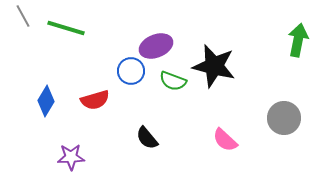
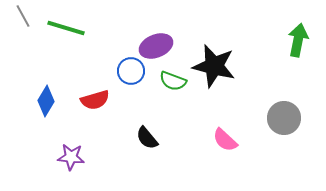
purple star: rotated 8 degrees clockwise
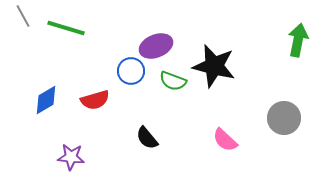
blue diamond: moved 1 px up; rotated 28 degrees clockwise
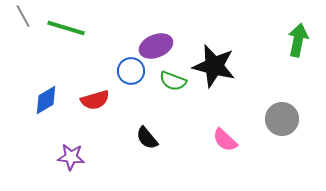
gray circle: moved 2 px left, 1 px down
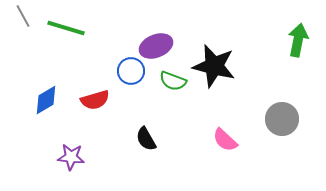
black semicircle: moved 1 px left, 1 px down; rotated 10 degrees clockwise
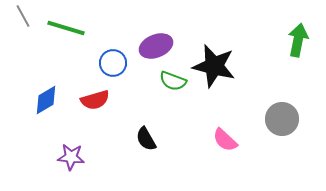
blue circle: moved 18 px left, 8 px up
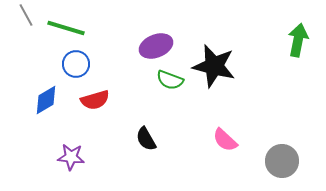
gray line: moved 3 px right, 1 px up
blue circle: moved 37 px left, 1 px down
green semicircle: moved 3 px left, 1 px up
gray circle: moved 42 px down
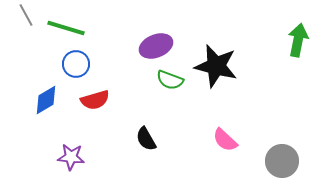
black star: moved 2 px right
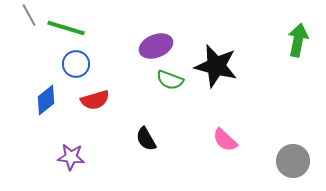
gray line: moved 3 px right
blue diamond: rotated 8 degrees counterclockwise
gray circle: moved 11 px right
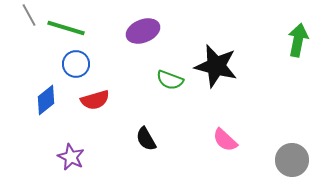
purple ellipse: moved 13 px left, 15 px up
purple star: rotated 20 degrees clockwise
gray circle: moved 1 px left, 1 px up
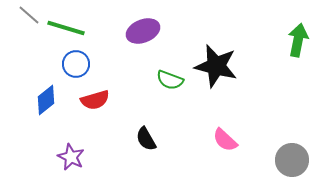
gray line: rotated 20 degrees counterclockwise
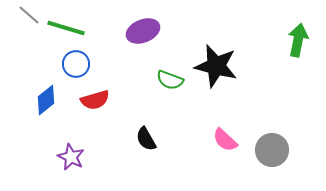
gray circle: moved 20 px left, 10 px up
